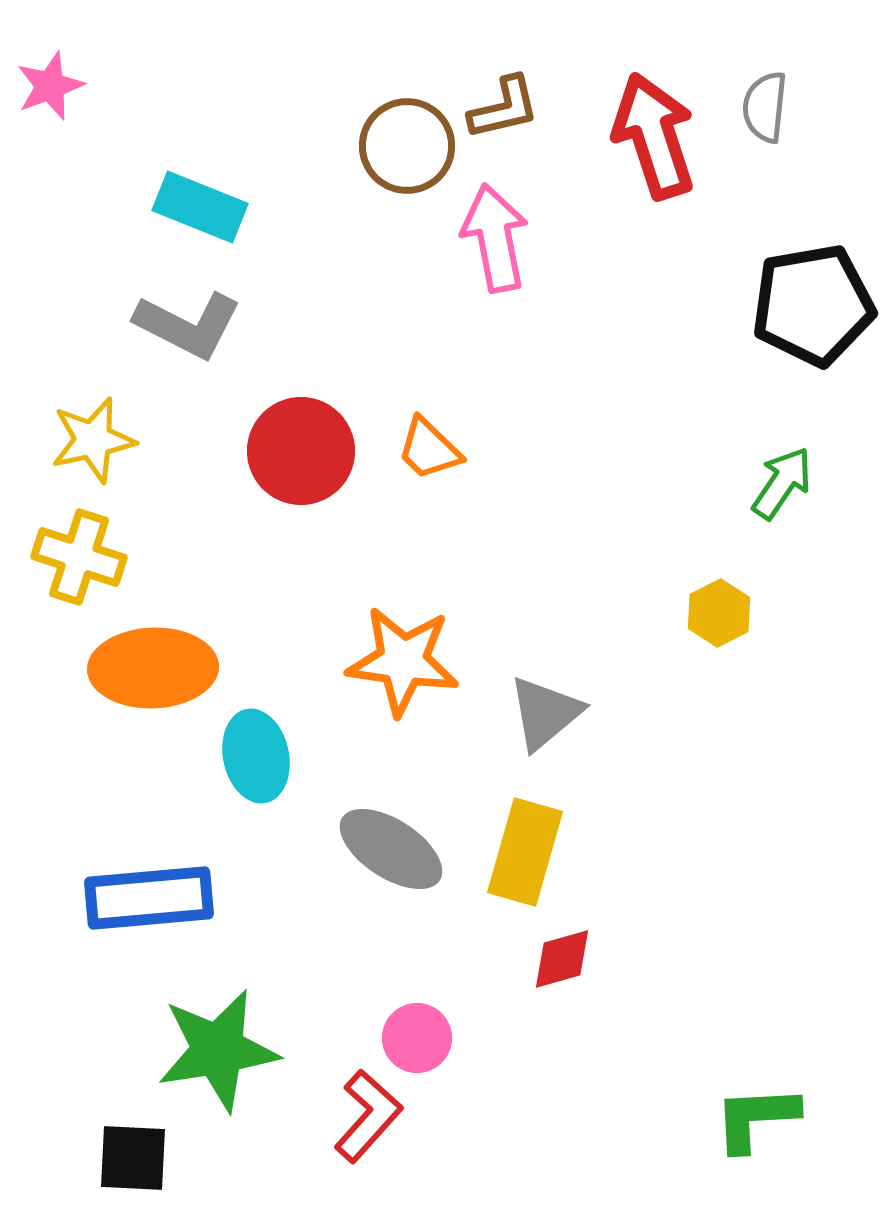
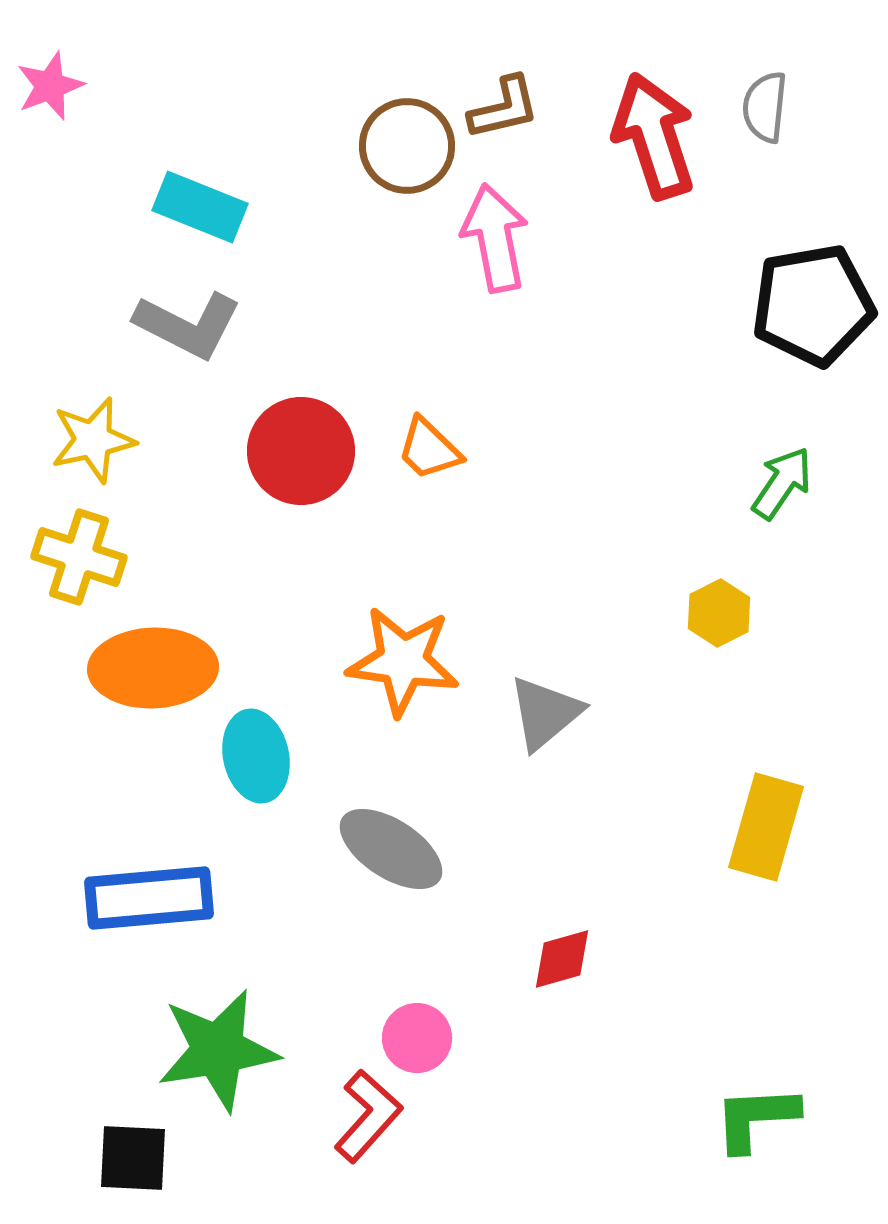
yellow rectangle: moved 241 px right, 25 px up
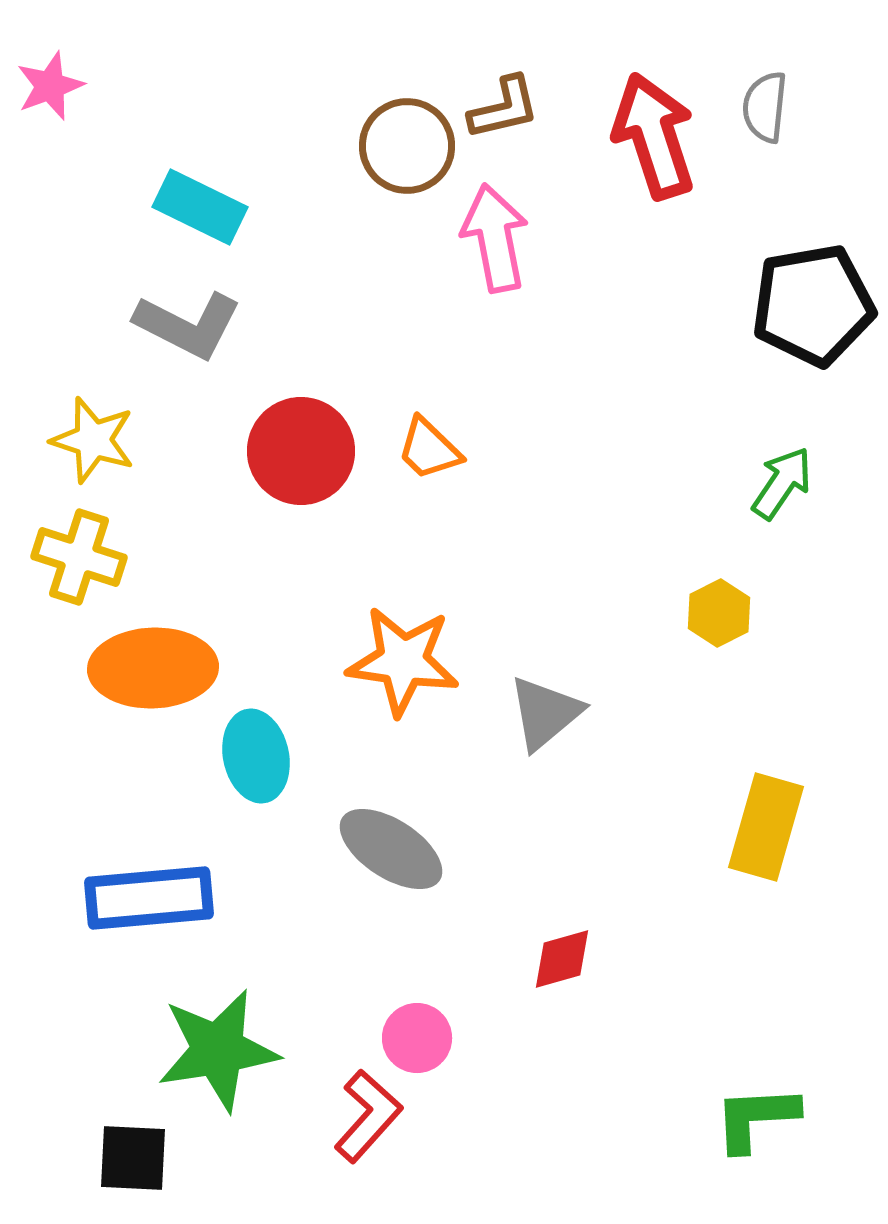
cyan rectangle: rotated 4 degrees clockwise
yellow star: rotated 30 degrees clockwise
